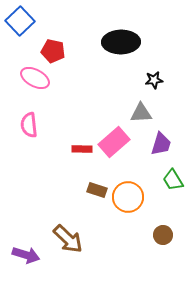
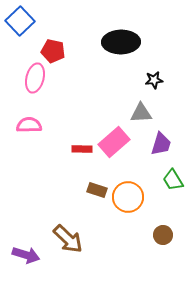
pink ellipse: rotated 76 degrees clockwise
pink semicircle: rotated 95 degrees clockwise
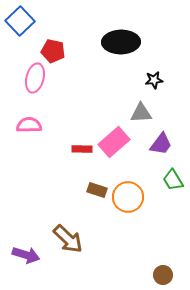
purple trapezoid: rotated 20 degrees clockwise
brown circle: moved 40 px down
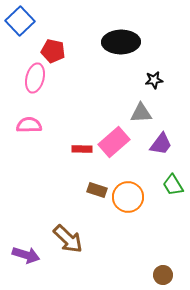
green trapezoid: moved 5 px down
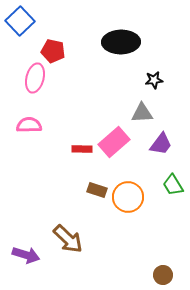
gray triangle: moved 1 px right
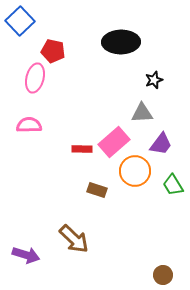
black star: rotated 12 degrees counterclockwise
orange circle: moved 7 px right, 26 px up
brown arrow: moved 6 px right
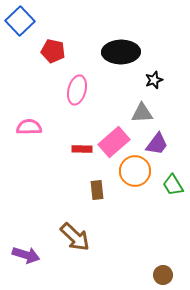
black ellipse: moved 10 px down
pink ellipse: moved 42 px right, 12 px down
pink semicircle: moved 2 px down
purple trapezoid: moved 4 px left
brown rectangle: rotated 66 degrees clockwise
brown arrow: moved 1 px right, 2 px up
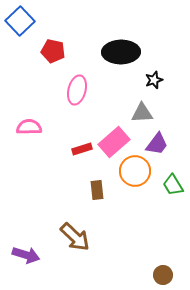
red rectangle: rotated 18 degrees counterclockwise
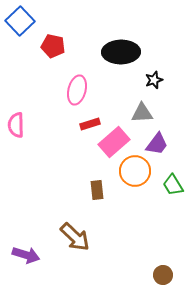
red pentagon: moved 5 px up
pink semicircle: moved 13 px left, 2 px up; rotated 90 degrees counterclockwise
red rectangle: moved 8 px right, 25 px up
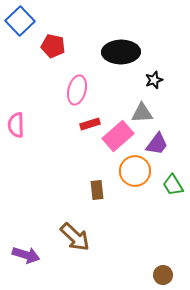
pink rectangle: moved 4 px right, 6 px up
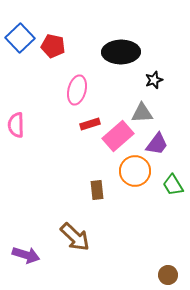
blue square: moved 17 px down
brown circle: moved 5 px right
